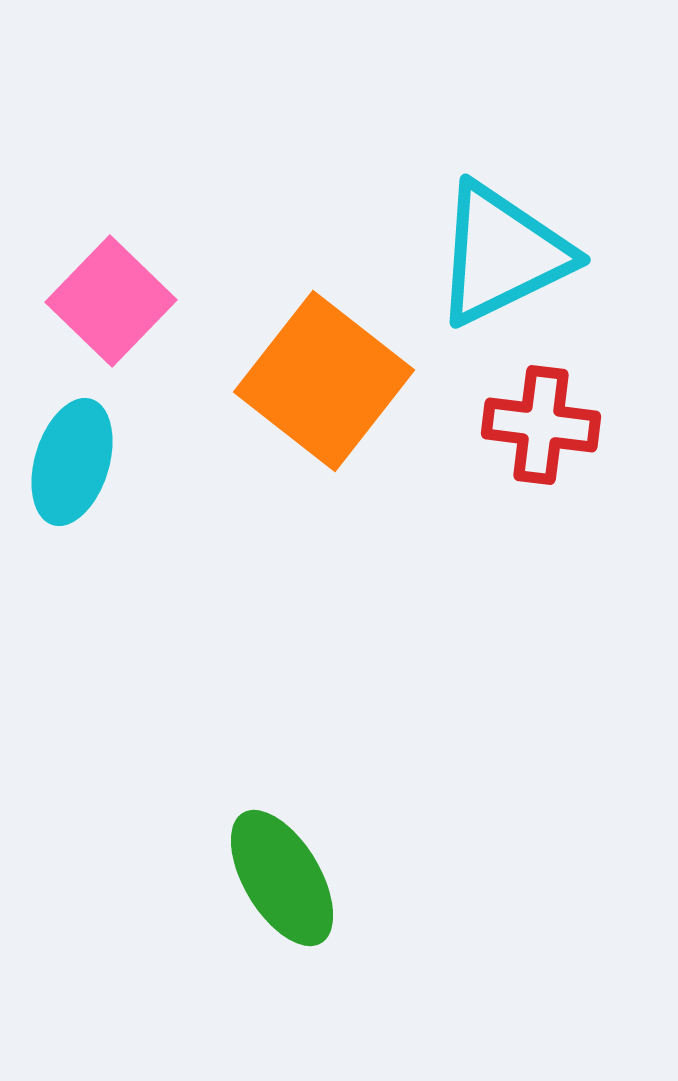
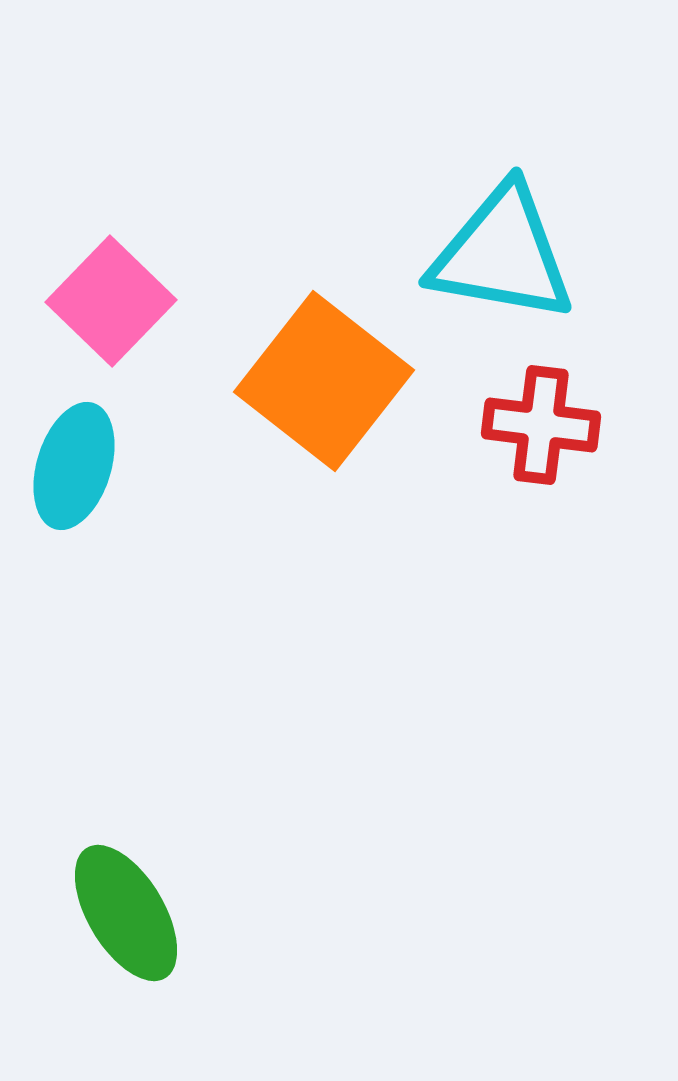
cyan triangle: rotated 36 degrees clockwise
cyan ellipse: moved 2 px right, 4 px down
green ellipse: moved 156 px left, 35 px down
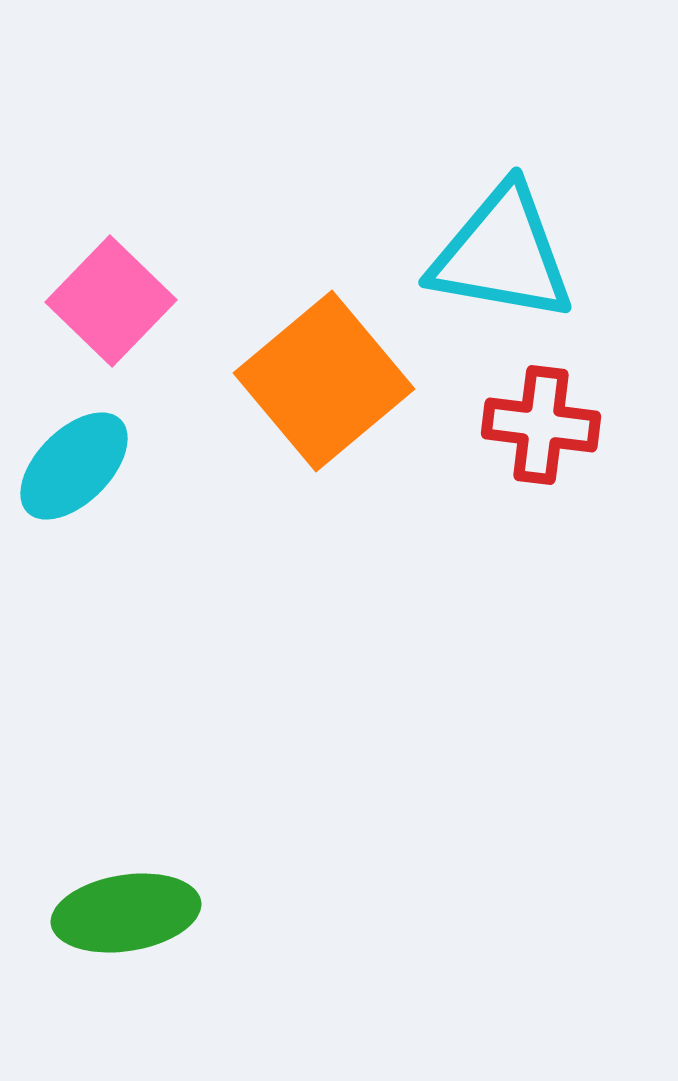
orange square: rotated 12 degrees clockwise
cyan ellipse: rotated 28 degrees clockwise
green ellipse: rotated 68 degrees counterclockwise
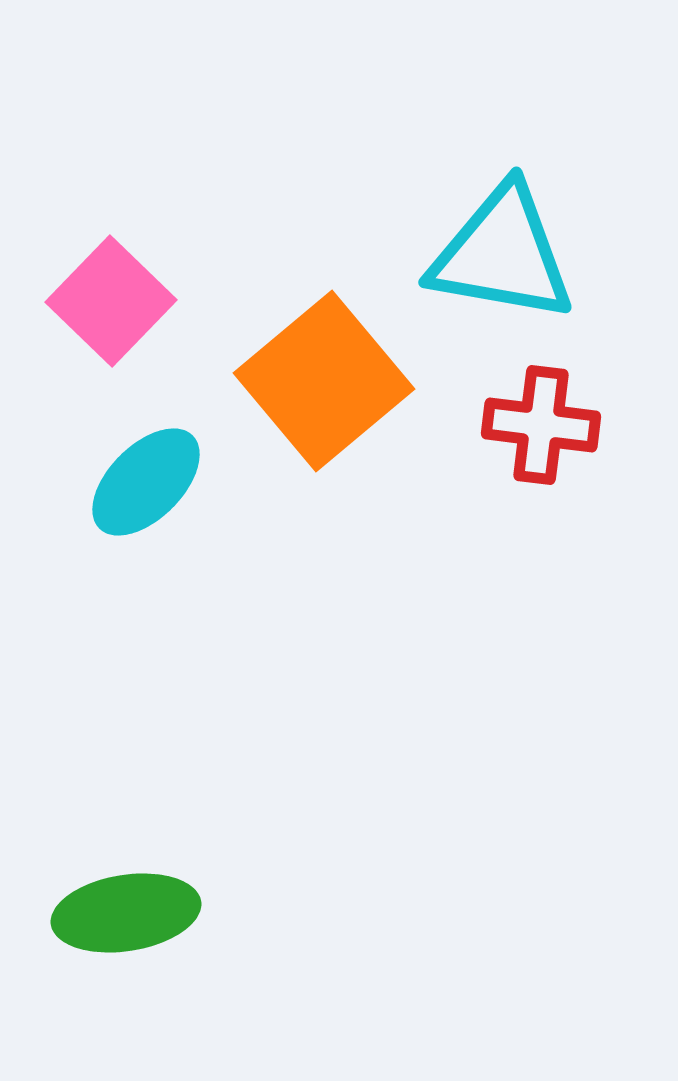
cyan ellipse: moved 72 px right, 16 px down
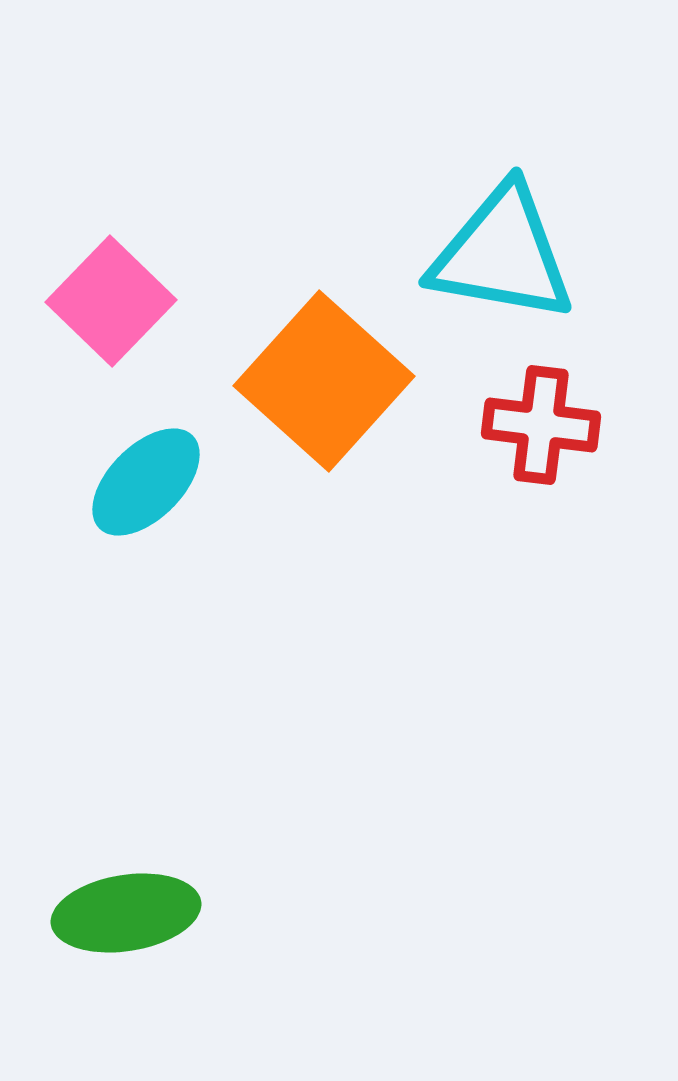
orange square: rotated 8 degrees counterclockwise
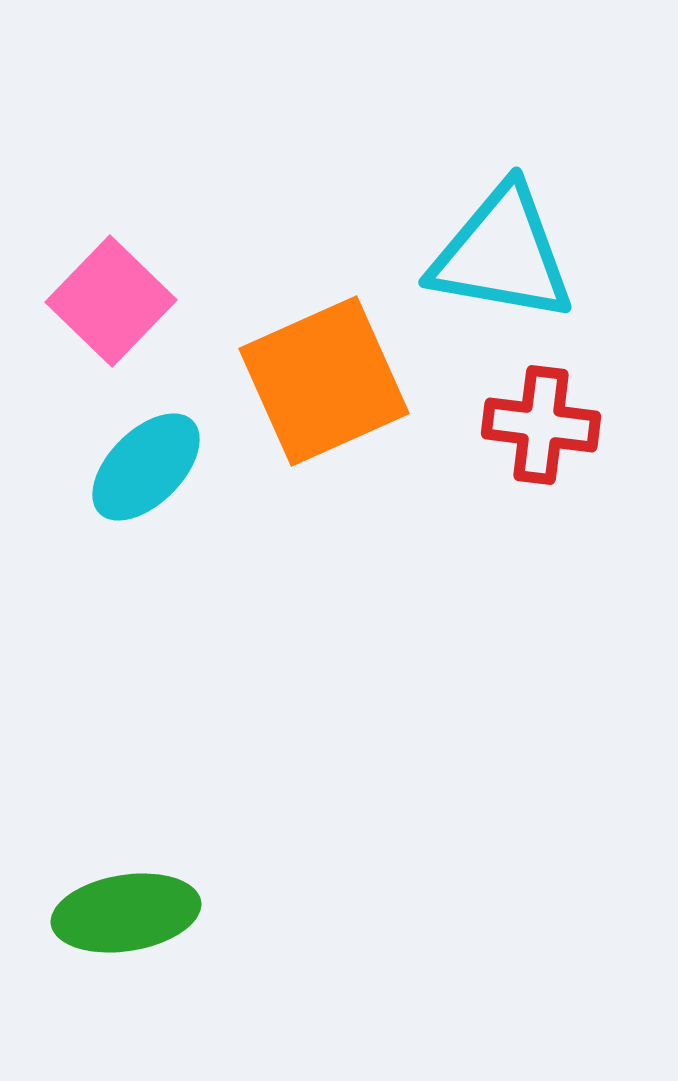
orange square: rotated 24 degrees clockwise
cyan ellipse: moved 15 px up
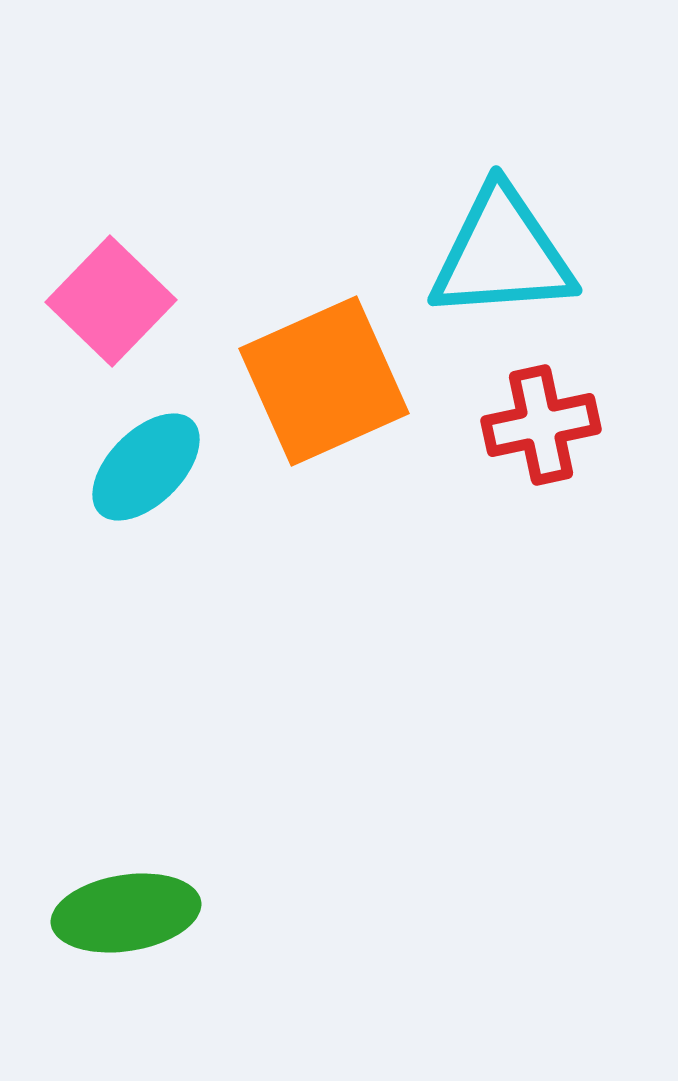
cyan triangle: rotated 14 degrees counterclockwise
red cross: rotated 19 degrees counterclockwise
